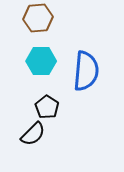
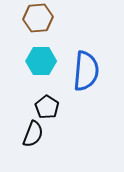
black semicircle: rotated 24 degrees counterclockwise
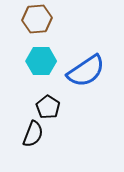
brown hexagon: moved 1 px left, 1 px down
blue semicircle: rotated 51 degrees clockwise
black pentagon: moved 1 px right
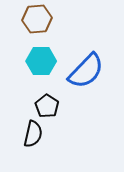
blue semicircle: rotated 12 degrees counterclockwise
black pentagon: moved 1 px left, 1 px up
black semicircle: rotated 8 degrees counterclockwise
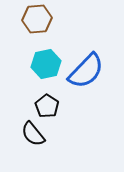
cyan hexagon: moved 5 px right, 3 px down; rotated 12 degrees counterclockwise
black semicircle: rotated 128 degrees clockwise
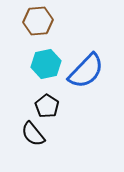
brown hexagon: moved 1 px right, 2 px down
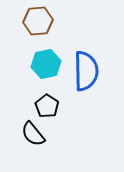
blue semicircle: rotated 45 degrees counterclockwise
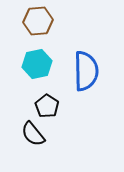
cyan hexagon: moved 9 px left
